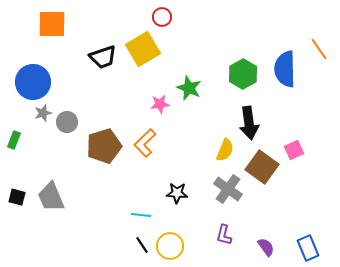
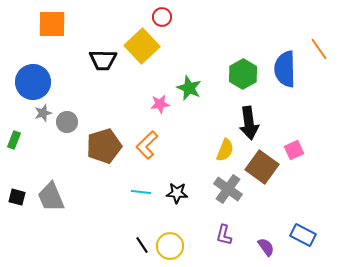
yellow square: moved 1 px left, 3 px up; rotated 12 degrees counterclockwise
black trapezoid: moved 3 px down; rotated 20 degrees clockwise
orange L-shape: moved 2 px right, 2 px down
cyan line: moved 23 px up
blue rectangle: moved 5 px left, 13 px up; rotated 40 degrees counterclockwise
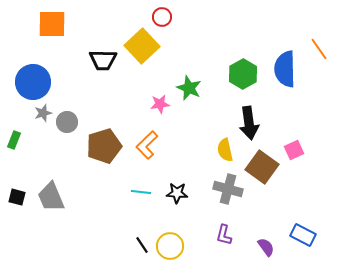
yellow semicircle: rotated 145 degrees clockwise
gray cross: rotated 20 degrees counterclockwise
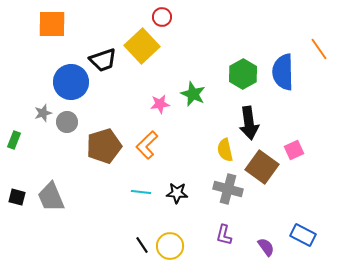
black trapezoid: rotated 20 degrees counterclockwise
blue semicircle: moved 2 px left, 3 px down
blue circle: moved 38 px right
green star: moved 4 px right, 6 px down
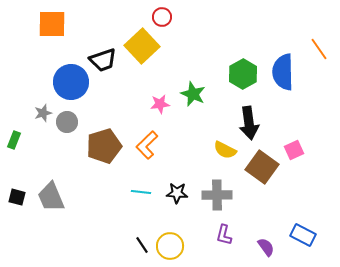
yellow semicircle: rotated 50 degrees counterclockwise
gray cross: moved 11 px left, 6 px down; rotated 16 degrees counterclockwise
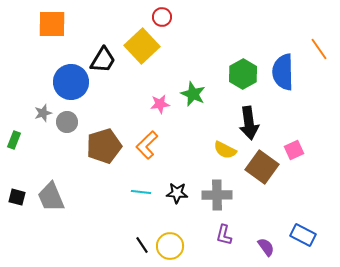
black trapezoid: rotated 40 degrees counterclockwise
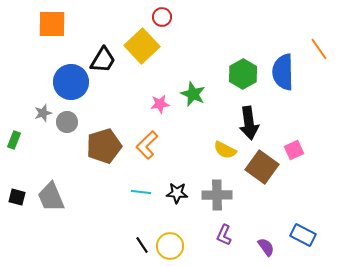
purple L-shape: rotated 10 degrees clockwise
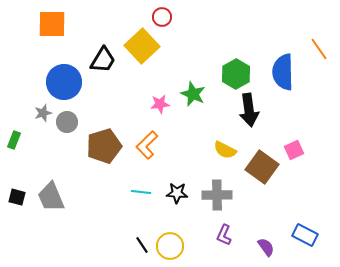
green hexagon: moved 7 px left
blue circle: moved 7 px left
black arrow: moved 13 px up
blue rectangle: moved 2 px right
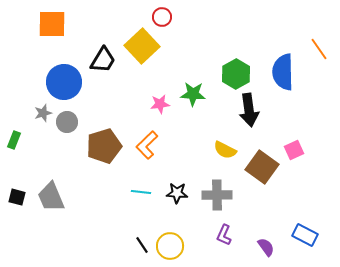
green star: rotated 20 degrees counterclockwise
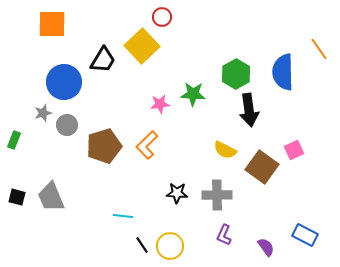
gray circle: moved 3 px down
cyan line: moved 18 px left, 24 px down
